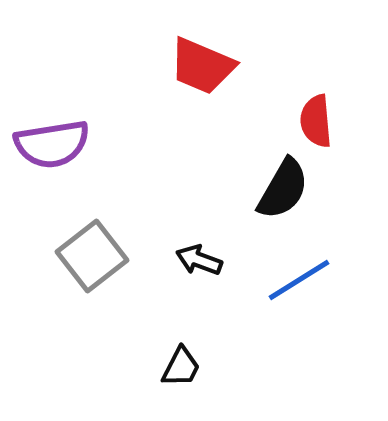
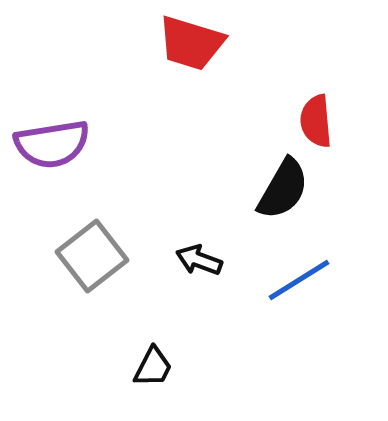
red trapezoid: moved 11 px left, 23 px up; rotated 6 degrees counterclockwise
black trapezoid: moved 28 px left
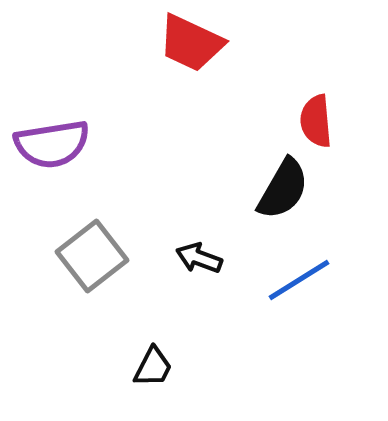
red trapezoid: rotated 8 degrees clockwise
black arrow: moved 2 px up
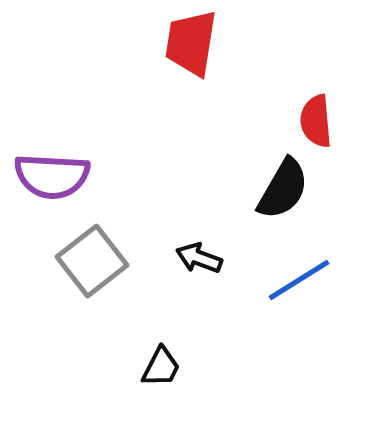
red trapezoid: rotated 74 degrees clockwise
purple semicircle: moved 32 px down; rotated 12 degrees clockwise
gray square: moved 5 px down
black trapezoid: moved 8 px right
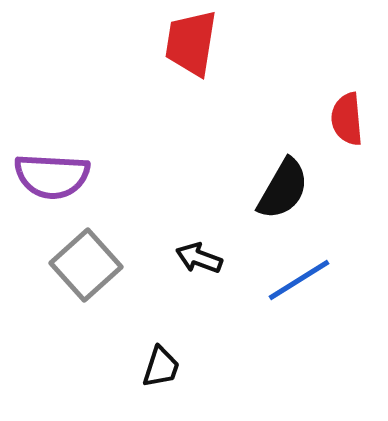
red semicircle: moved 31 px right, 2 px up
gray square: moved 6 px left, 4 px down; rotated 4 degrees counterclockwise
black trapezoid: rotated 9 degrees counterclockwise
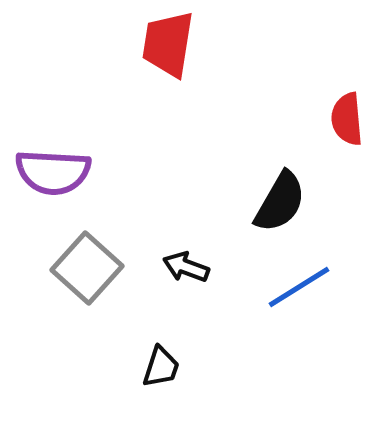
red trapezoid: moved 23 px left, 1 px down
purple semicircle: moved 1 px right, 4 px up
black semicircle: moved 3 px left, 13 px down
black arrow: moved 13 px left, 9 px down
gray square: moved 1 px right, 3 px down; rotated 6 degrees counterclockwise
blue line: moved 7 px down
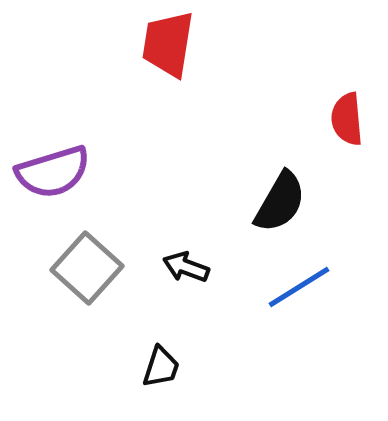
purple semicircle: rotated 20 degrees counterclockwise
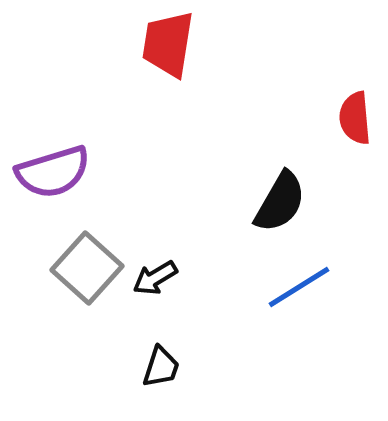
red semicircle: moved 8 px right, 1 px up
black arrow: moved 31 px left, 11 px down; rotated 51 degrees counterclockwise
